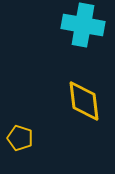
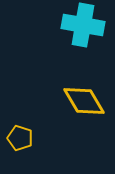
yellow diamond: rotated 24 degrees counterclockwise
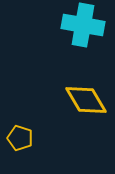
yellow diamond: moved 2 px right, 1 px up
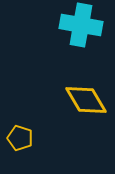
cyan cross: moved 2 px left
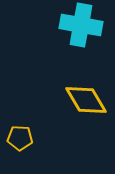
yellow pentagon: rotated 15 degrees counterclockwise
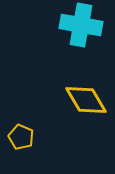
yellow pentagon: moved 1 px right, 1 px up; rotated 20 degrees clockwise
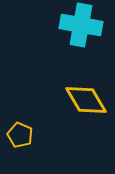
yellow pentagon: moved 1 px left, 2 px up
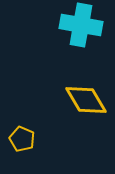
yellow pentagon: moved 2 px right, 4 px down
